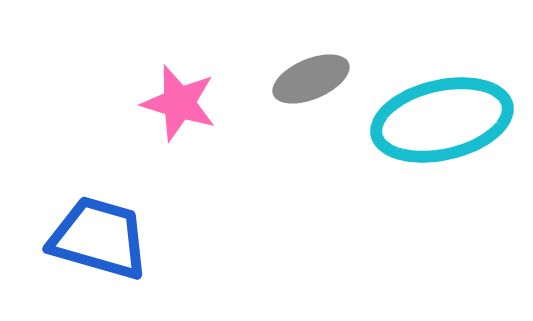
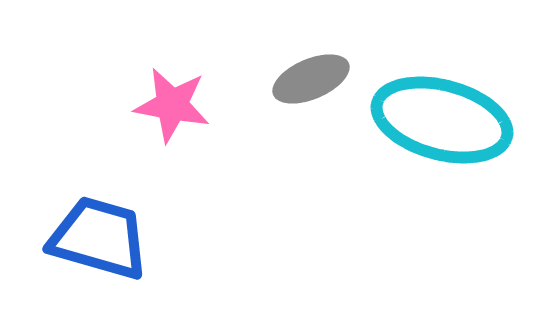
pink star: moved 7 px left, 2 px down; rotated 6 degrees counterclockwise
cyan ellipse: rotated 28 degrees clockwise
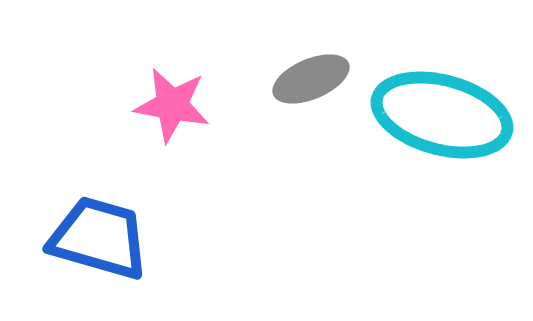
cyan ellipse: moved 5 px up
